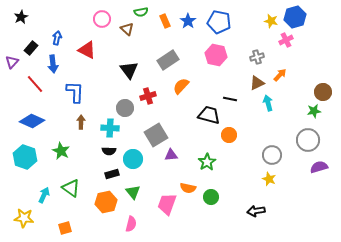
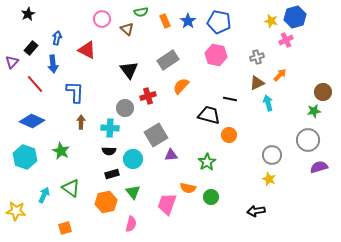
black star at (21, 17): moved 7 px right, 3 px up
yellow star at (24, 218): moved 8 px left, 7 px up
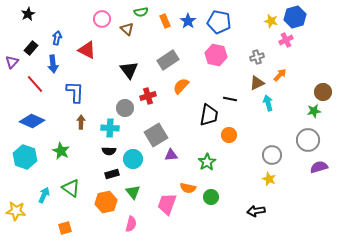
black trapezoid at (209, 115): rotated 85 degrees clockwise
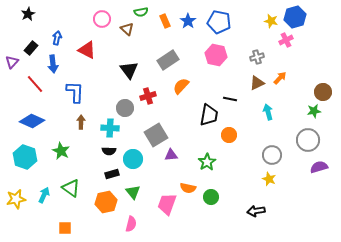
orange arrow at (280, 75): moved 3 px down
cyan arrow at (268, 103): moved 9 px down
yellow star at (16, 211): moved 12 px up; rotated 18 degrees counterclockwise
orange square at (65, 228): rotated 16 degrees clockwise
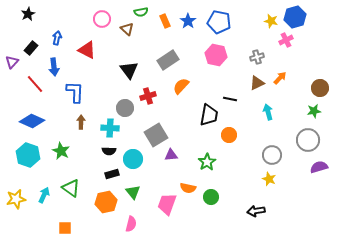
blue arrow at (53, 64): moved 1 px right, 3 px down
brown circle at (323, 92): moved 3 px left, 4 px up
cyan hexagon at (25, 157): moved 3 px right, 2 px up
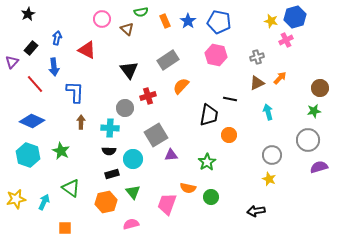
cyan arrow at (44, 195): moved 7 px down
pink semicircle at (131, 224): rotated 119 degrees counterclockwise
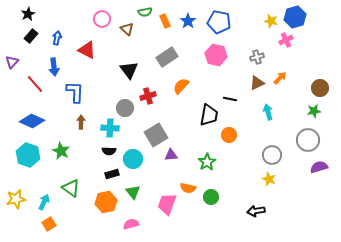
green semicircle at (141, 12): moved 4 px right
black rectangle at (31, 48): moved 12 px up
gray rectangle at (168, 60): moved 1 px left, 3 px up
orange square at (65, 228): moved 16 px left, 4 px up; rotated 32 degrees counterclockwise
